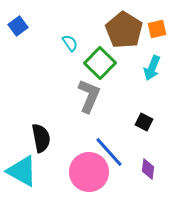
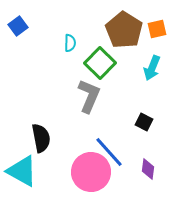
cyan semicircle: rotated 36 degrees clockwise
pink circle: moved 2 px right
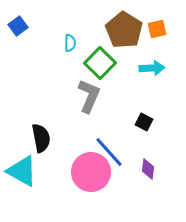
cyan arrow: rotated 115 degrees counterclockwise
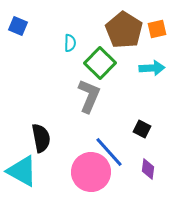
blue square: rotated 30 degrees counterclockwise
black square: moved 2 px left, 7 px down
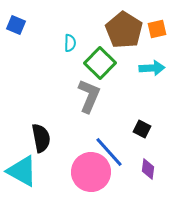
blue square: moved 2 px left, 1 px up
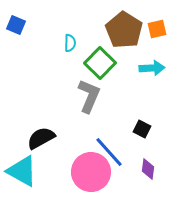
black semicircle: rotated 108 degrees counterclockwise
